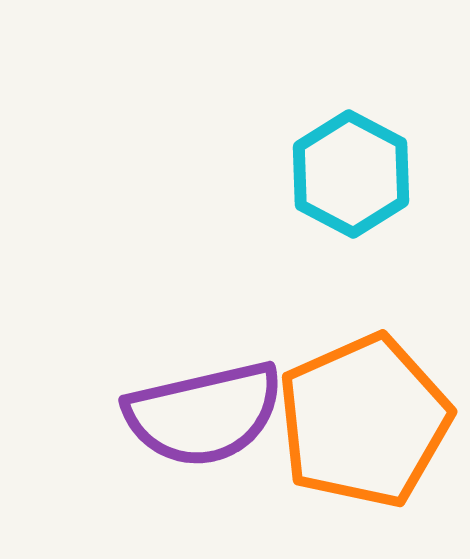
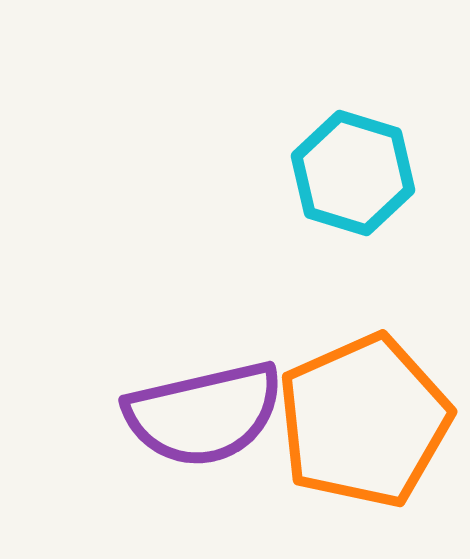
cyan hexagon: moved 2 px right, 1 px up; rotated 11 degrees counterclockwise
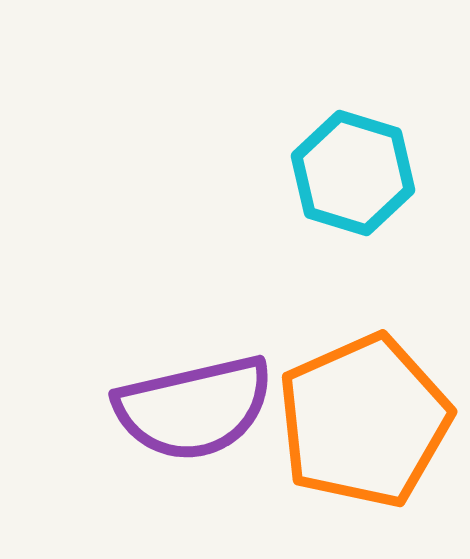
purple semicircle: moved 10 px left, 6 px up
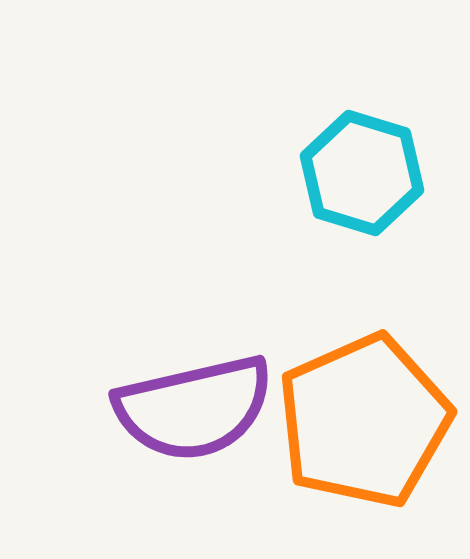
cyan hexagon: moved 9 px right
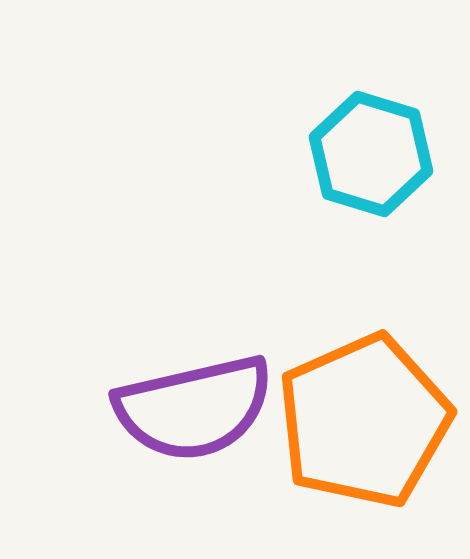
cyan hexagon: moved 9 px right, 19 px up
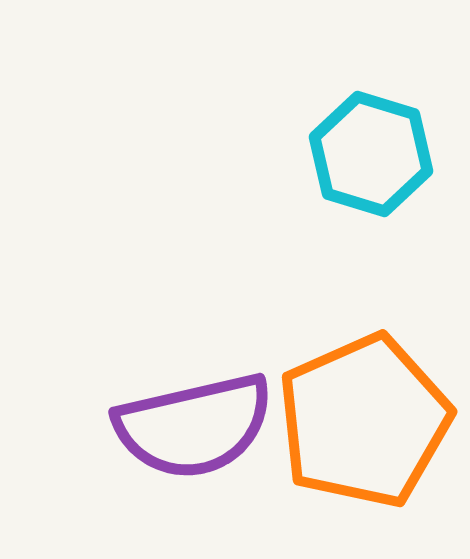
purple semicircle: moved 18 px down
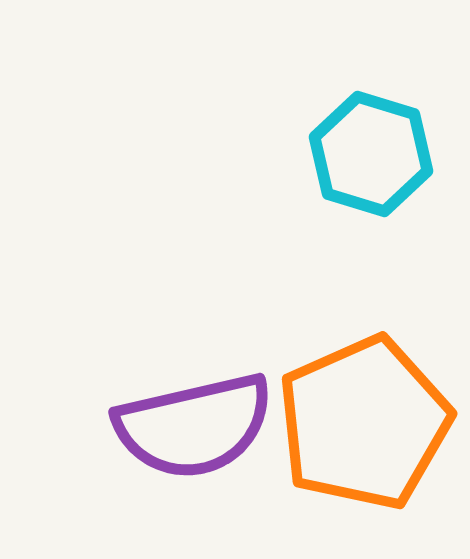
orange pentagon: moved 2 px down
